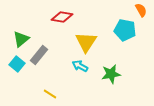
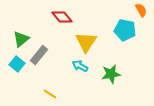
red diamond: rotated 40 degrees clockwise
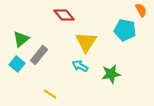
red diamond: moved 2 px right, 2 px up
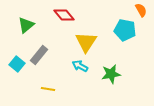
green triangle: moved 5 px right, 14 px up
yellow line: moved 2 px left, 5 px up; rotated 24 degrees counterclockwise
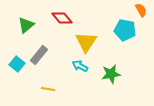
red diamond: moved 2 px left, 3 px down
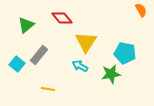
cyan pentagon: moved 23 px down
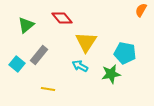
orange semicircle: rotated 120 degrees counterclockwise
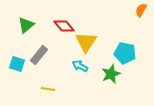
red diamond: moved 2 px right, 8 px down
cyan square: rotated 21 degrees counterclockwise
green star: rotated 12 degrees counterclockwise
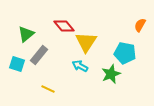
orange semicircle: moved 1 px left, 15 px down
green triangle: moved 9 px down
yellow line: rotated 16 degrees clockwise
